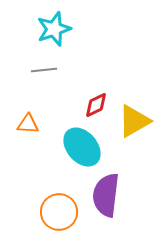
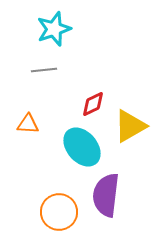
red diamond: moved 3 px left, 1 px up
yellow triangle: moved 4 px left, 5 px down
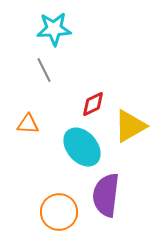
cyan star: rotated 16 degrees clockwise
gray line: rotated 70 degrees clockwise
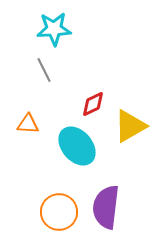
cyan ellipse: moved 5 px left, 1 px up
purple semicircle: moved 12 px down
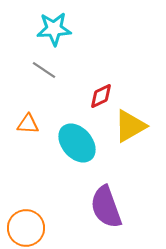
gray line: rotated 30 degrees counterclockwise
red diamond: moved 8 px right, 8 px up
cyan ellipse: moved 3 px up
purple semicircle: rotated 27 degrees counterclockwise
orange circle: moved 33 px left, 16 px down
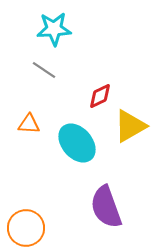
red diamond: moved 1 px left
orange triangle: moved 1 px right
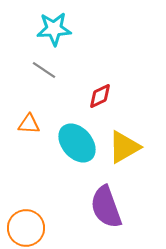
yellow triangle: moved 6 px left, 21 px down
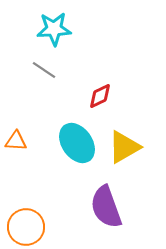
orange triangle: moved 13 px left, 17 px down
cyan ellipse: rotated 6 degrees clockwise
orange circle: moved 1 px up
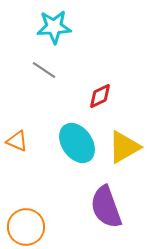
cyan star: moved 2 px up
orange triangle: moved 1 px right; rotated 20 degrees clockwise
